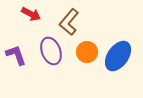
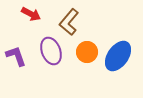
purple L-shape: moved 1 px down
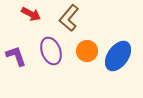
brown L-shape: moved 4 px up
orange circle: moved 1 px up
